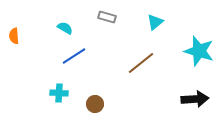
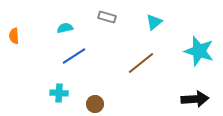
cyan triangle: moved 1 px left
cyan semicircle: rotated 42 degrees counterclockwise
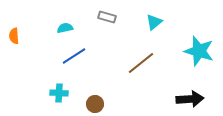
black arrow: moved 5 px left
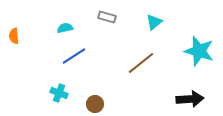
cyan cross: rotated 18 degrees clockwise
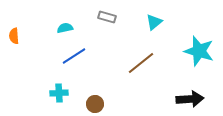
cyan cross: rotated 24 degrees counterclockwise
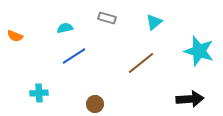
gray rectangle: moved 1 px down
orange semicircle: moved 1 px right; rotated 63 degrees counterclockwise
cyan cross: moved 20 px left
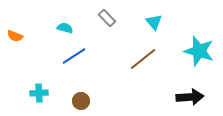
gray rectangle: rotated 30 degrees clockwise
cyan triangle: rotated 30 degrees counterclockwise
cyan semicircle: rotated 28 degrees clockwise
brown line: moved 2 px right, 4 px up
black arrow: moved 2 px up
brown circle: moved 14 px left, 3 px up
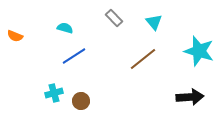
gray rectangle: moved 7 px right
cyan cross: moved 15 px right; rotated 12 degrees counterclockwise
